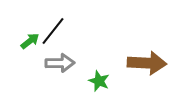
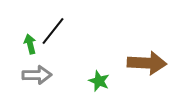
green arrow: moved 3 px down; rotated 66 degrees counterclockwise
gray arrow: moved 23 px left, 12 px down
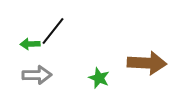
green arrow: rotated 78 degrees counterclockwise
green star: moved 3 px up
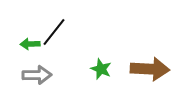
black line: moved 1 px right, 1 px down
brown arrow: moved 3 px right, 6 px down
green star: moved 2 px right, 9 px up
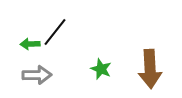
black line: moved 1 px right
brown arrow: rotated 84 degrees clockwise
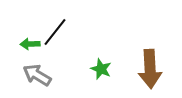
gray arrow: rotated 148 degrees counterclockwise
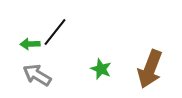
brown arrow: rotated 24 degrees clockwise
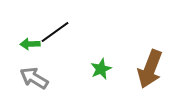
black line: rotated 16 degrees clockwise
green star: rotated 25 degrees clockwise
gray arrow: moved 3 px left, 3 px down
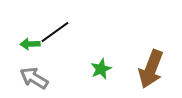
brown arrow: moved 1 px right
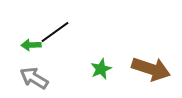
green arrow: moved 1 px right, 1 px down
brown arrow: rotated 93 degrees counterclockwise
